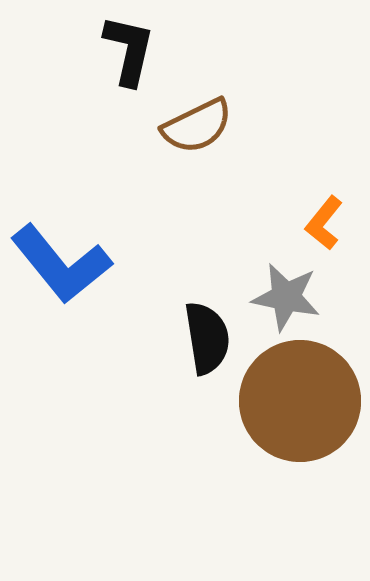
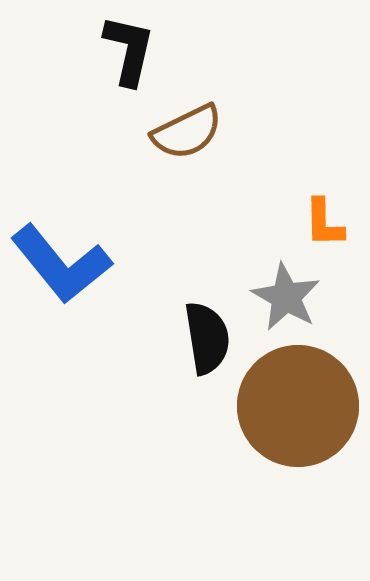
brown semicircle: moved 10 px left, 6 px down
orange L-shape: rotated 40 degrees counterclockwise
gray star: rotated 18 degrees clockwise
brown circle: moved 2 px left, 5 px down
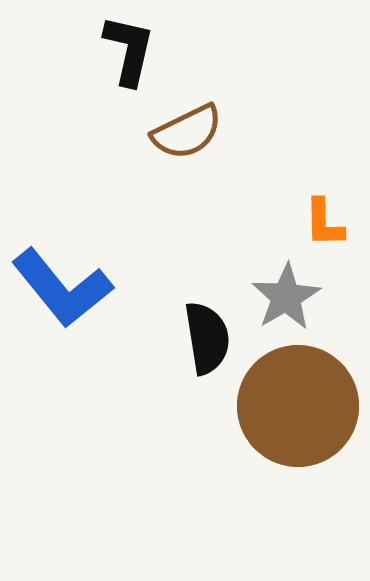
blue L-shape: moved 1 px right, 24 px down
gray star: rotated 12 degrees clockwise
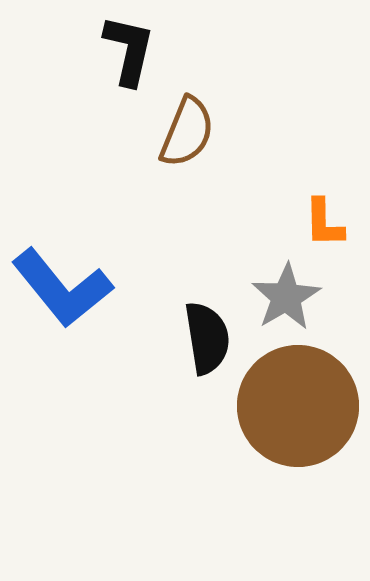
brown semicircle: rotated 42 degrees counterclockwise
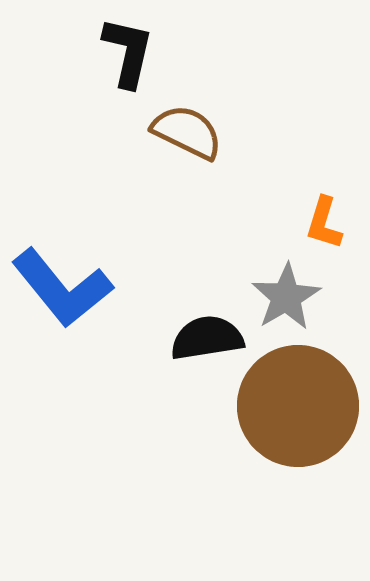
black L-shape: moved 1 px left, 2 px down
brown semicircle: rotated 86 degrees counterclockwise
orange L-shape: rotated 18 degrees clockwise
black semicircle: rotated 90 degrees counterclockwise
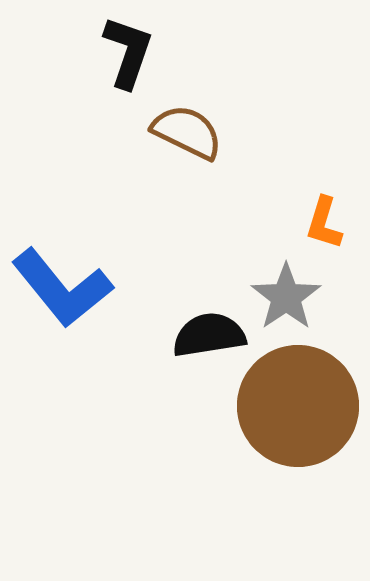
black L-shape: rotated 6 degrees clockwise
gray star: rotated 4 degrees counterclockwise
black semicircle: moved 2 px right, 3 px up
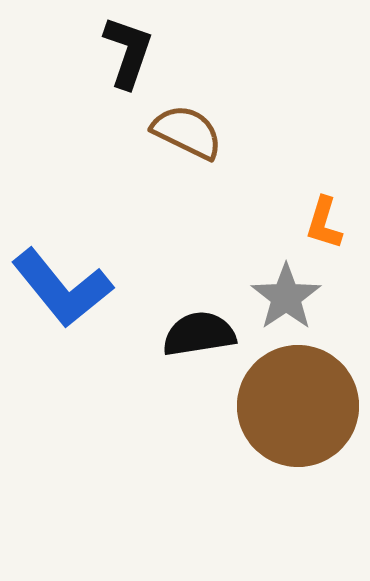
black semicircle: moved 10 px left, 1 px up
